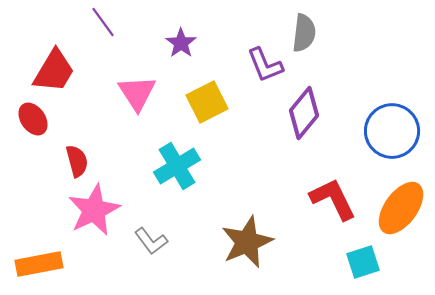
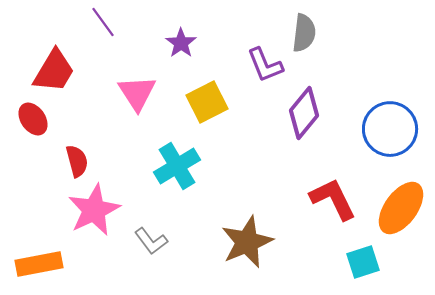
blue circle: moved 2 px left, 2 px up
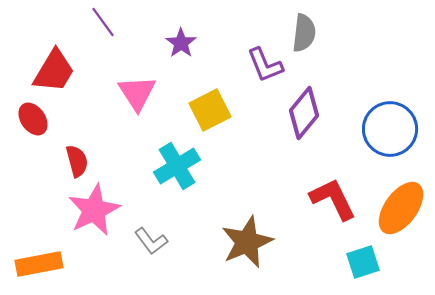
yellow square: moved 3 px right, 8 px down
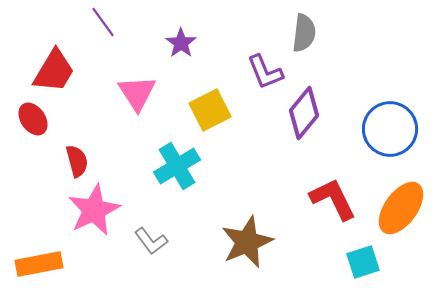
purple L-shape: moved 7 px down
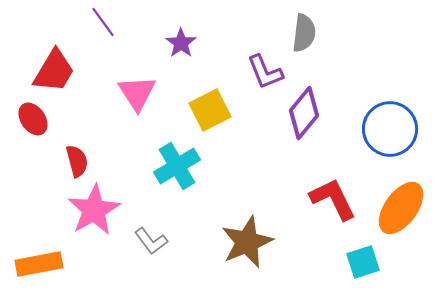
pink star: rotated 4 degrees counterclockwise
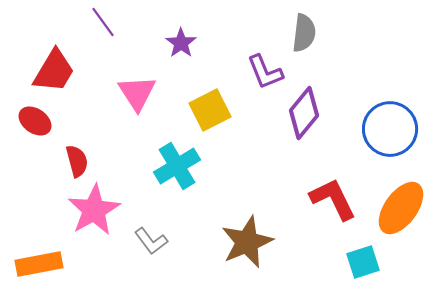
red ellipse: moved 2 px right, 2 px down; rotated 20 degrees counterclockwise
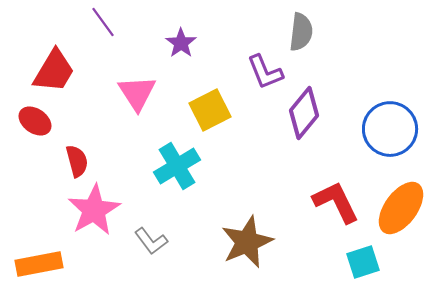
gray semicircle: moved 3 px left, 1 px up
red L-shape: moved 3 px right, 3 px down
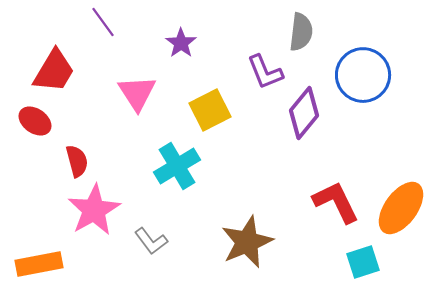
blue circle: moved 27 px left, 54 px up
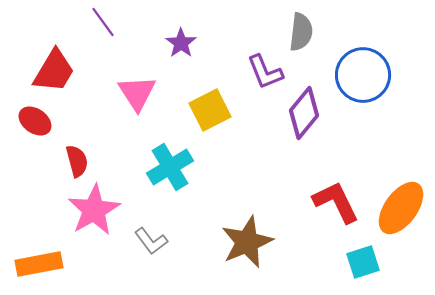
cyan cross: moved 7 px left, 1 px down
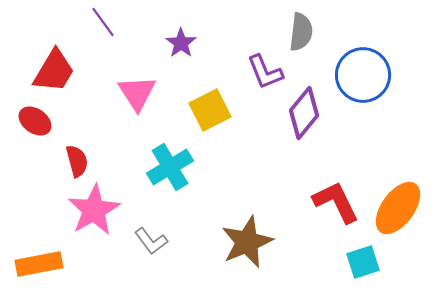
orange ellipse: moved 3 px left
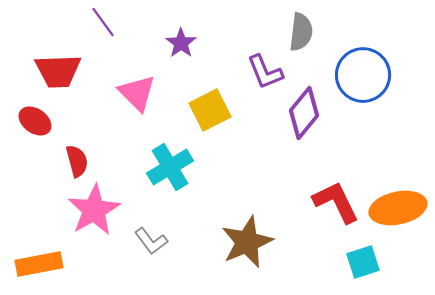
red trapezoid: moved 4 px right; rotated 57 degrees clockwise
pink triangle: rotated 12 degrees counterclockwise
orange ellipse: rotated 42 degrees clockwise
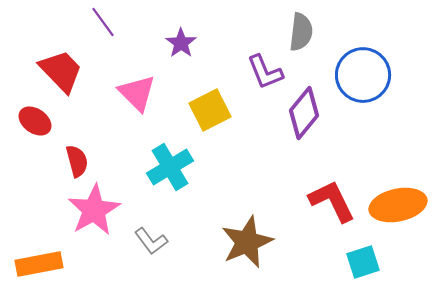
red trapezoid: moved 3 px right; rotated 132 degrees counterclockwise
red L-shape: moved 4 px left, 1 px up
orange ellipse: moved 3 px up
